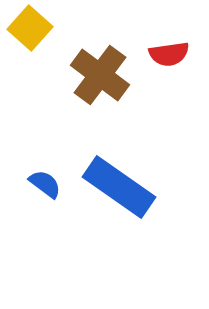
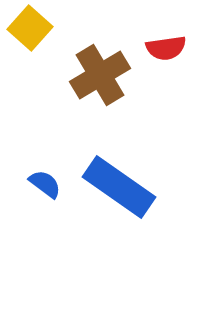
red semicircle: moved 3 px left, 6 px up
brown cross: rotated 22 degrees clockwise
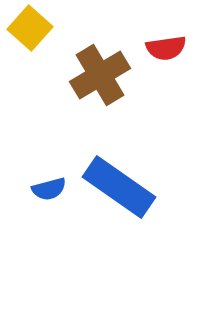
blue semicircle: moved 4 px right, 5 px down; rotated 128 degrees clockwise
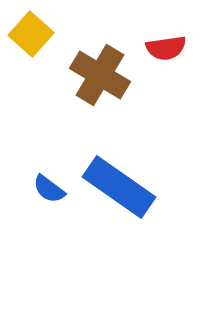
yellow square: moved 1 px right, 6 px down
brown cross: rotated 28 degrees counterclockwise
blue semicircle: rotated 52 degrees clockwise
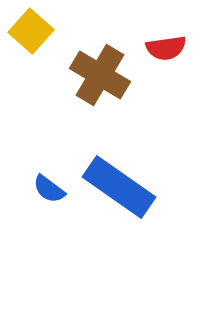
yellow square: moved 3 px up
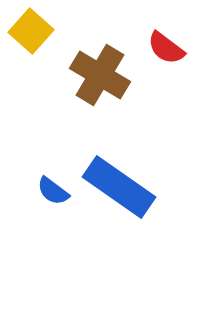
red semicircle: rotated 45 degrees clockwise
blue semicircle: moved 4 px right, 2 px down
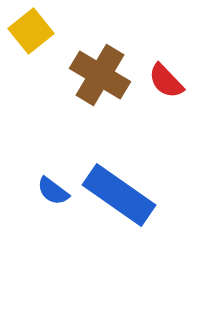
yellow square: rotated 9 degrees clockwise
red semicircle: moved 33 px down; rotated 9 degrees clockwise
blue rectangle: moved 8 px down
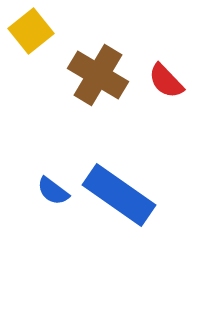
brown cross: moved 2 px left
